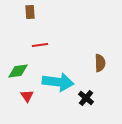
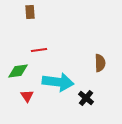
red line: moved 1 px left, 5 px down
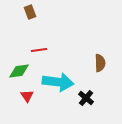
brown rectangle: rotated 16 degrees counterclockwise
green diamond: moved 1 px right
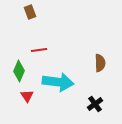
green diamond: rotated 60 degrees counterclockwise
black cross: moved 9 px right, 6 px down; rotated 14 degrees clockwise
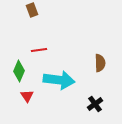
brown rectangle: moved 2 px right, 2 px up
cyan arrow: moved 1 px right, 2 px up
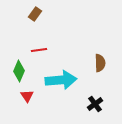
brown rectangle: moved 3 px right, 4 px down; rotated 56 degrees clockwise
cyan arrow: moved 2 px right; rotated 12 degrees counterclockwise
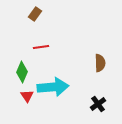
red line: moved 2 px right, 3 px up
green diamond: moved 3 px right, 1 px down
cyan arrow: moved 8 px left, 7 px down
black cross: moved 3 px right
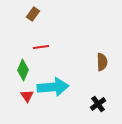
brown rectangle: moved 2 px left
brown semicircle: moved 2 px right, 1 px up
green diamond: moved 1 px right, 2 px up
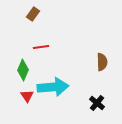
black cross: moved 1 px left, 1 px up; rotated 14 degrees counterclockwise
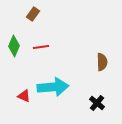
green diamond: moved 9 px left, 24 px up
red triangle: moved 3 px left; rotated 32 degrees counterclockwise
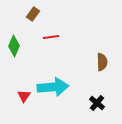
red line: moved 10 px right, 10 px up
red triangle: rotated 40 degrees clockwise
